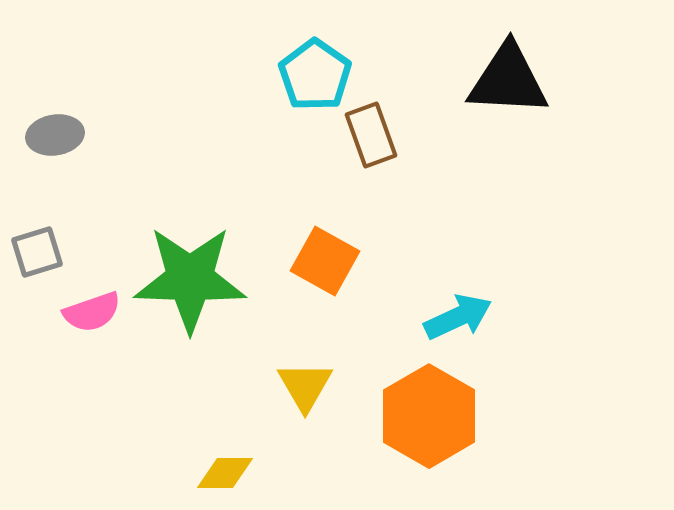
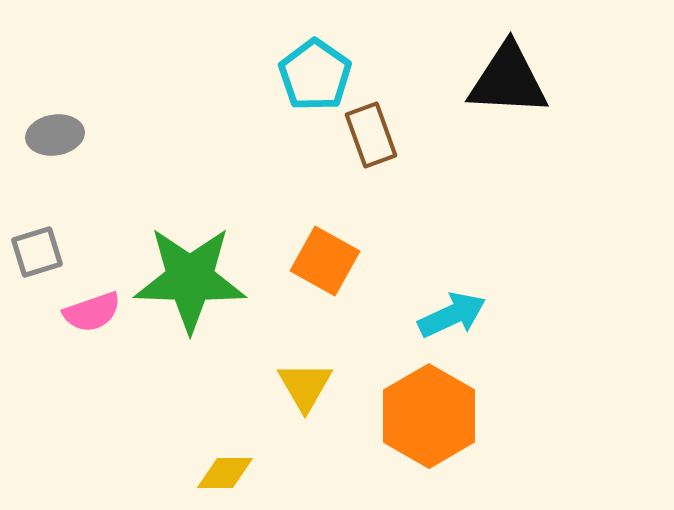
cyan arrow: moved 6 px left, 2 px up
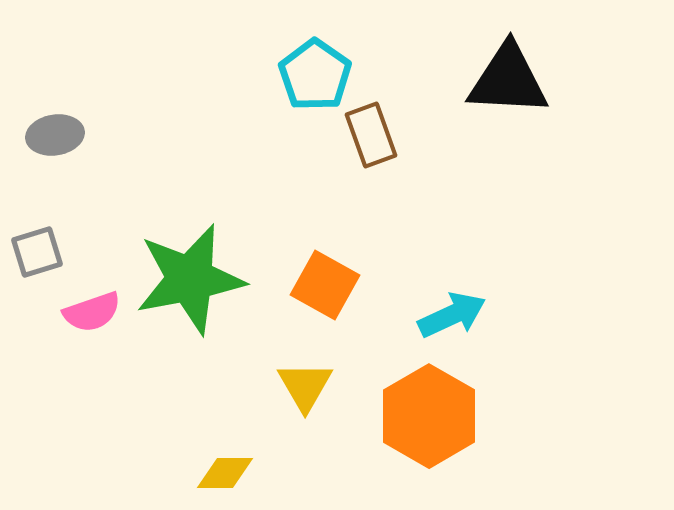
orange square: moved 24 px down
green star: rotated 13 degrees counterclockwise
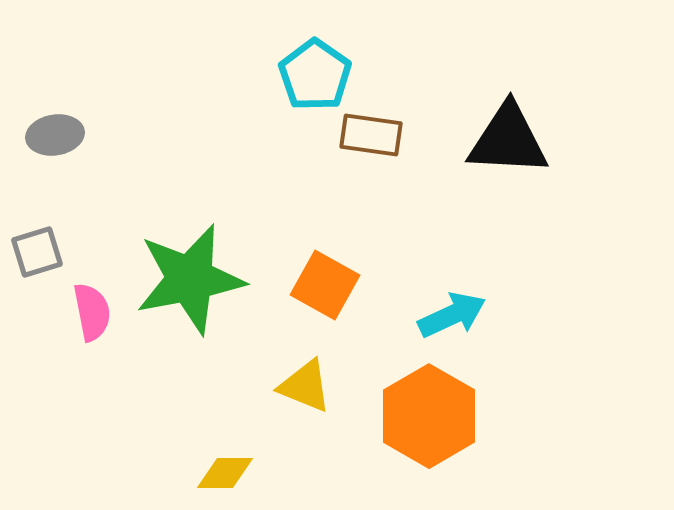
black triangle: moved 60 px down
brown rectangle: rotated 62 degrees counterclockwise
pink semicircle: rotated 82 degrees counterclockwise
yellow triangle: rotated 38 degrees counterclockwise
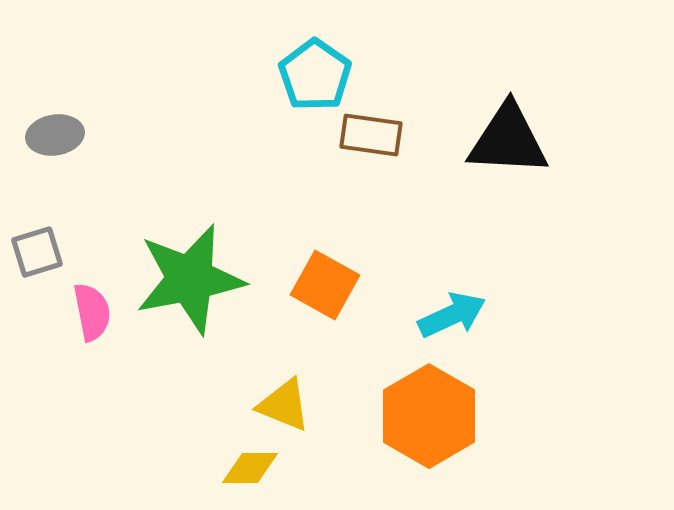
yellow triangle: moved 21 px left, 19 px down
yellow diamond: moved 25 px right, 5 px up
